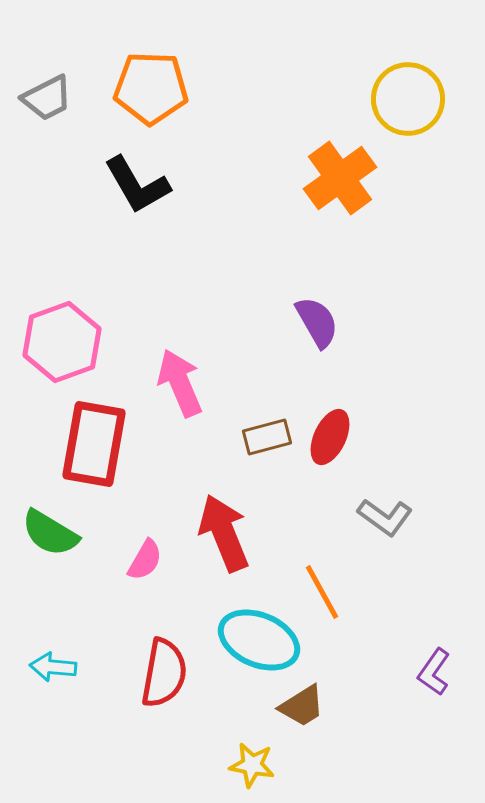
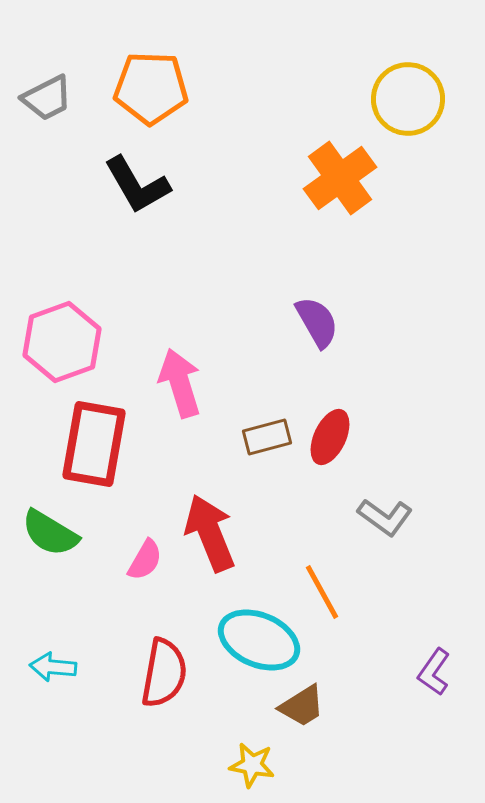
pink arrow: rotated 6 degrees clockwise
red arrow: moved 14 px left
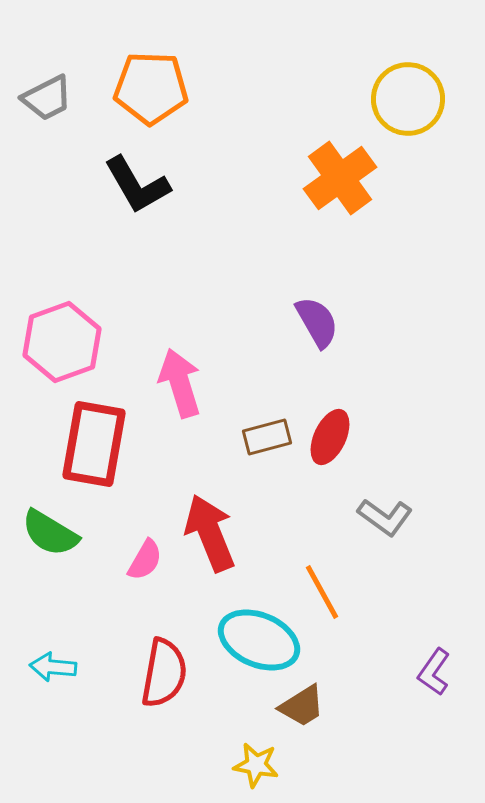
yellow star: moved 4 px right
